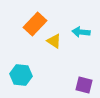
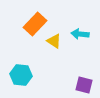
cyan arrow: moved 1 px left, 2 px down
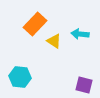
cyan hexagon: moved 1 px left, 2 px down
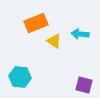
orange rectangle: moved 1 px right, 1 px up; rotated 25 degrees clockwise
